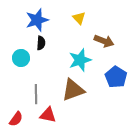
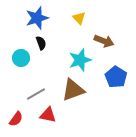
blue star: moved 2 px up
black semicircle: rotated 24 degrees counterclockwise
gray line: rotated 60 degrees clockwise
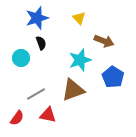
blue pentagon: moved 3 px left
red semicircle: moved 1 px right, 1 px up
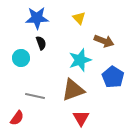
blue star: rotated 15 degrees clockwise
gray line: moved 1 px left, 2 px down; rotated 42 degrees clockwise
red triangle: moved 33 px right, 3 px down; rotated 48 degrees clockwise
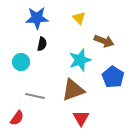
black semicircle: moved 1 px right, 1 px down; rotated 32 degrees clockwise
cyan circle: moved 4 px down
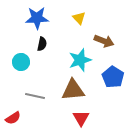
brown triangle: rotated 15 degrees clockwise
red semicircle: moved 4 px left; rotated 21 degrees clockwise
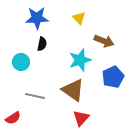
blue pentagon: rotated 15 degrees clockwise
brown triangle: rotated 40 degrees clockwise
red triangle: rotated 12 degrees clockwise
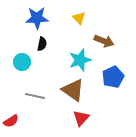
cyan circle: moved 1 px right
red semicircle: moved 2 px left, 3 px down
